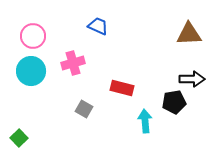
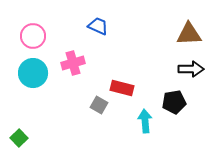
cyan circle: moved 2 px right, 2 px down
black arrow: moved 1 px left, 10 px up
gray square: moved 15 px right, 4 px up
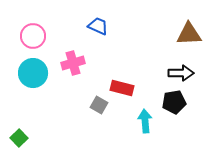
black arrow: moved 10 px left, 4 px down
